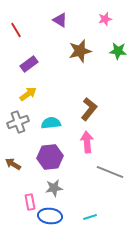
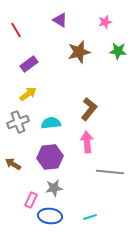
pink star: moved 3 px down
brown star: moved 1 px left, 1 px down
gray line: rotated 16 degrees counterclockwise
pink rectangle: moved 1 px right, 2 px up; rotated 35 degrees clockwise
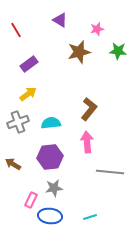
pink star: moved 8 px left, 7 px down
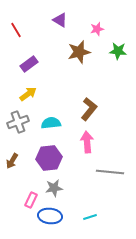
purple hexagon: moved 1 px left, 1 px down
brown arrow: moved 1 px left, 3 px up; rotated 91 degrees counterclockwise
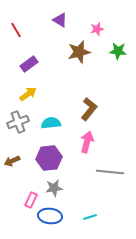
pink arrow: rotated 20 degrees clockwise
brown arrow: rotated 35 degrees clockwise
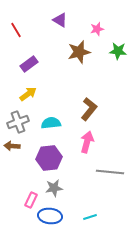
brown arrow: moved 15 px up; rotated 28 degrees clockwise
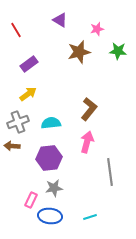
gray line: rotated 76 degrees clockwise
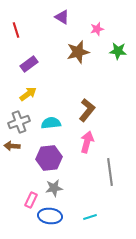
purple triangle: moved 2 px right, 3 px up
red line: rotated 14 degrees clockwise
brown star: moved 1 px left
brown L-shape: moved 2 px left, 1 px down
gray cross: moved 1 px right
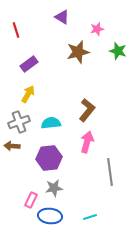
green star: rotated 12 degrees clockwise
yellow arrow: rotated 24 degrees counterclockwise
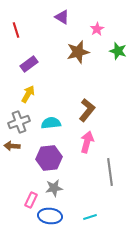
pink star: rotated 16 degrees counterclockwise
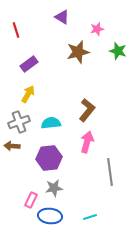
pink star: rotated 16 degrees clockwise
